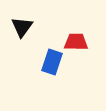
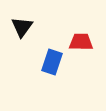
red trapezoid: moved 5 px right
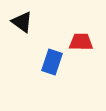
black triangle: moved 5 px up; rotated 30 degrees counterclockwise
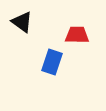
red trapezoid: moved 4 px left, 7 px up
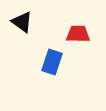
red trapezoid: moved 1 px right, 1 px up
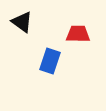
blue rectangle: moved 2 px left, 1 px up
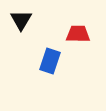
black triangle: moved 1 px left, 2 px up; rotated 25 degrees clockwise
